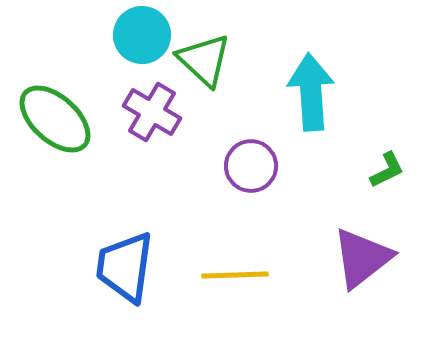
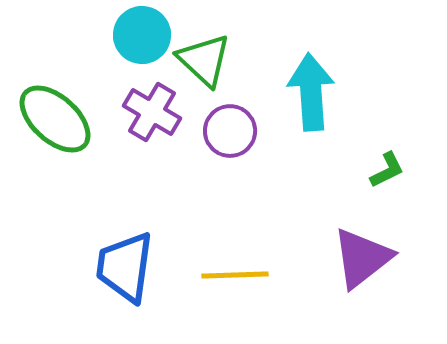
purple circle: moved 21 px left, 35 px up
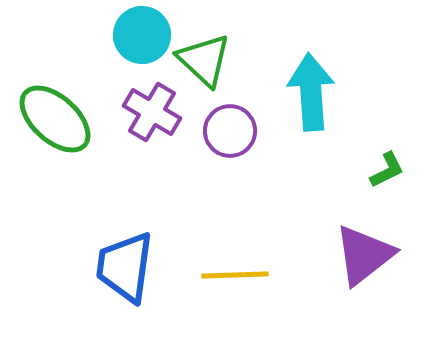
purple triangle: moved 2 px right, 3 px up
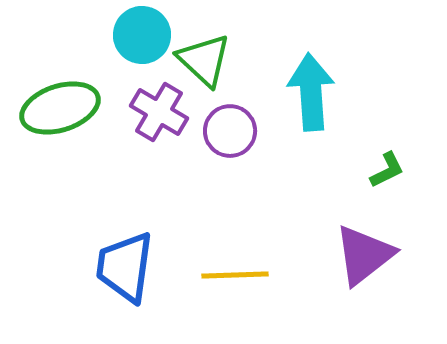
purple cross: moved 7 px right
green ellipse: moved 5 px right, 11 px up; rotated 60 degrees counterclockwise
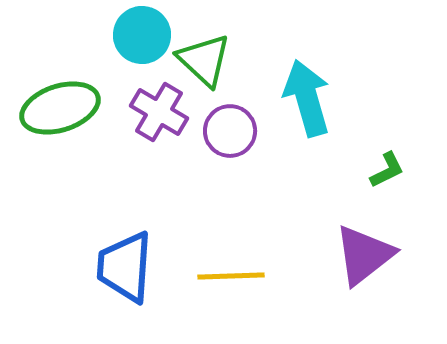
cyan arrow: moved 4 px left, 6 px down; rotated 12 degrees counterclockwise
blue trapezoid: rotated 4 degrees counterclockwise
yellow line: moved 4 px left, 1 px down
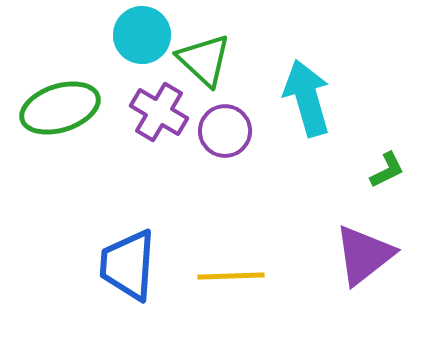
purple circle: moved 5 px left
blue trapezoid: moved 3 px right, 2 px up
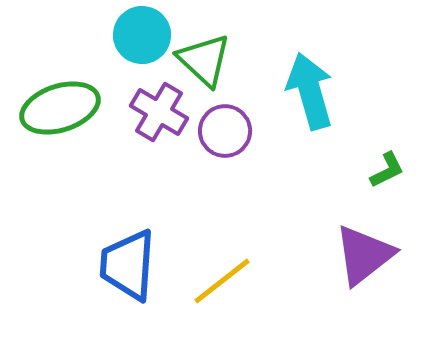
cyan arrow: moved 3 px right, 7 px up
yellow line: moved 9 px left, 5 px down; rotated 36 degrees counterclockwise
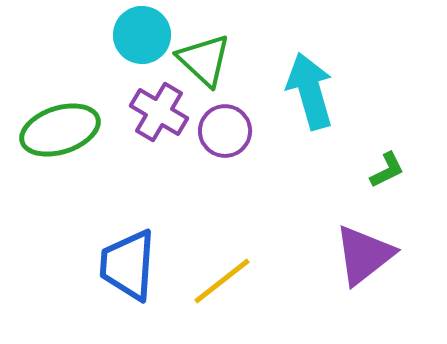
green ellipse: moved 22 px down
